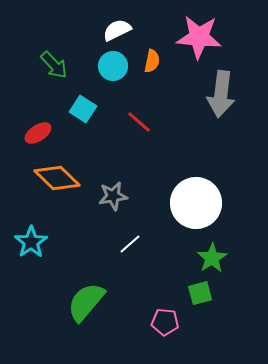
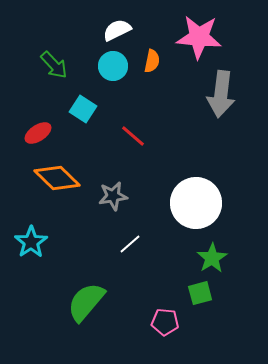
red line: moved 6 px left, 14 px down
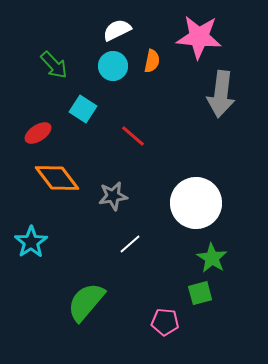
orange diamond: rotated 9 degrees clockwise
green star: rotated 8 degrees counterclockwise
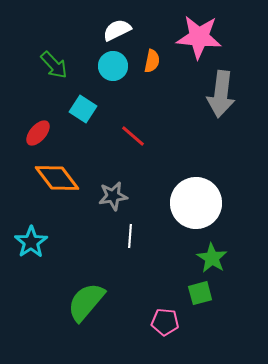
red ellipse: rotated 16 degrees counterclockwise
white line: moved 8 px up; rotated 45 degrees counterclockwise
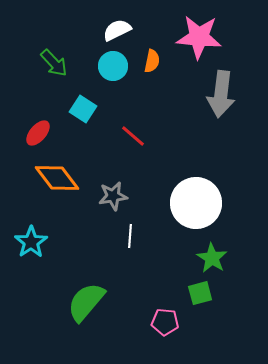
green arrow: moved 2 px up
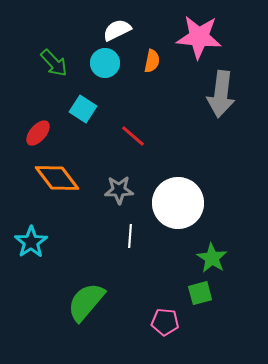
cyan circle: moved 8 px left, 3 px up
gray star: moved 6 px right, 6 px up; rotated 8 degrees clockwise
white circle: moved 18 px left
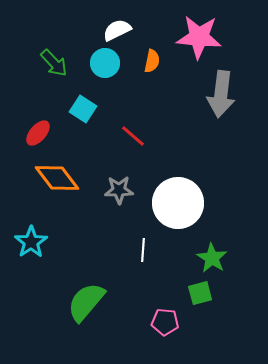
white line: moved 13 px right, 14 px down
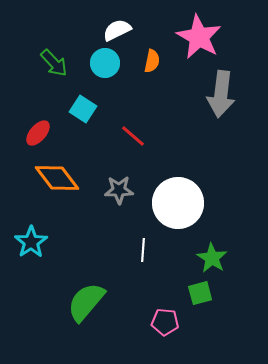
pink star: rotated 24 degrees clockwise
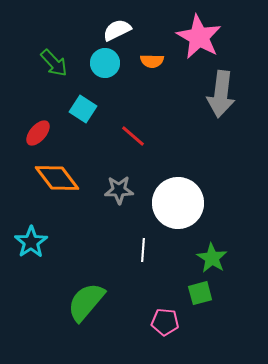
orange semicircle: rotated 80 degrees clockwise
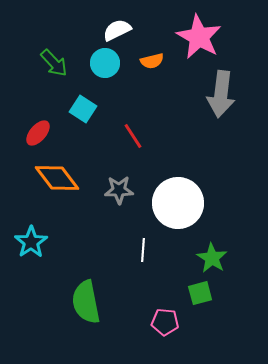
orange semicircle: rotated 15 degrees counterclockwise
red line: rotated 16 degrees clockwise
green semicircle: rotated 51 degrees counterclockwise
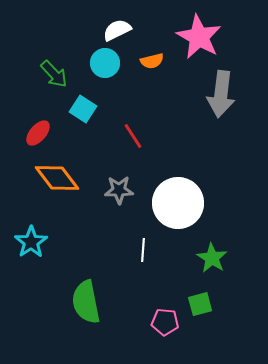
green arrow: moved 11 px down
green square: moved 11 px down
